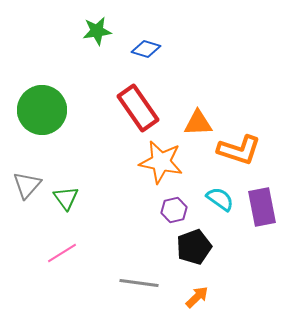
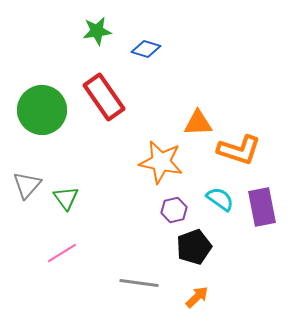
red rectangle: moved 34 px left, 11 px up
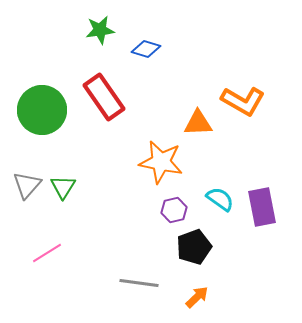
green star: moved 3 px right, 1 px up
orange L-shape: moved 4 px right, 49 px up; rotated 12 degrees clockwise
green triangle: moved 3 px left, 11 px up; rotated 8 degrees clockwise
pink line: moved 15 px left
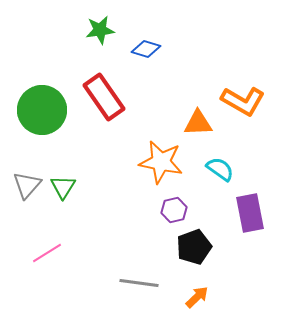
cyan semicircle: moved 30 px up
purple rectangle: moved 12 px left, 6 px down
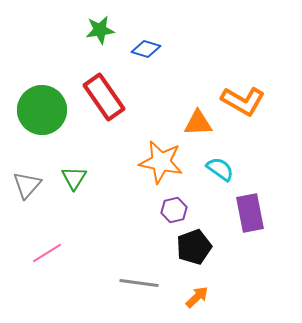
green triangle: moved 11 px right, 9 px up
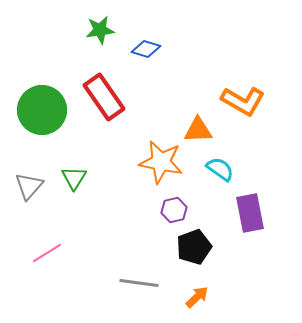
orange triangle: moved 7 px down
gray triangle: moved 2 px right, 1 px down
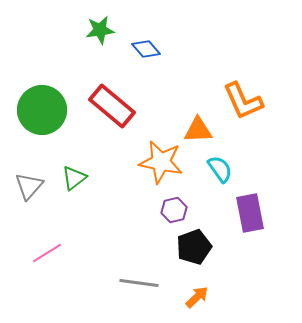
blue diamond: rotated 32 degrees clockwise
red rectangle: moved 8 px right, 9 px down; rotated 15 degrees counterclockwise
orange L-shape: rotated 36 degrees clockwise
cyan semicircle: rotated 20 degrees clockwise
green triangle: rotated 20 degrees clockwise
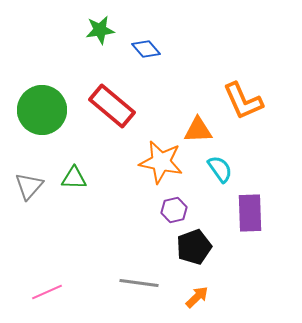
green triangle: rotated 40 degrees clockwise
purple rectangle: rotated 9 degrees clockwise
pink line: moved 39 px down; rotated 8 degrees clockwise
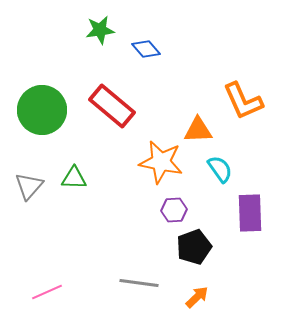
purple hexagon: rotated 10 degrees clockwise
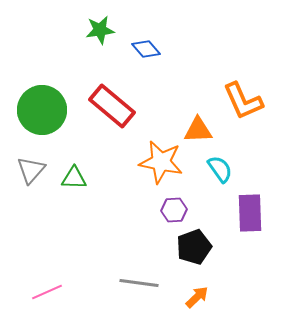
gray triangle: moved 2 px right, 16 px up
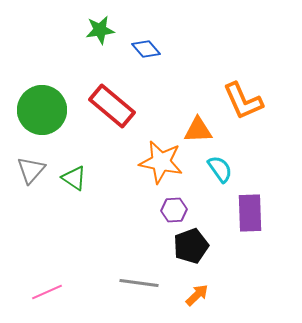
green triangle: rotated 32 degrees clockwise
black pentagon: moved 3 px left, 1 px up
orange arrow: moved 2 px up
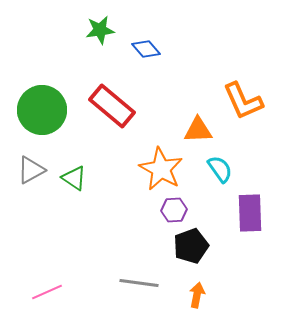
orange star: moved 7 px down; rotated 18 degrees clockwise
gray triangle: rotated 20 degrees clockwise
orange arrow: rotated 35 degrees counterclockwise
